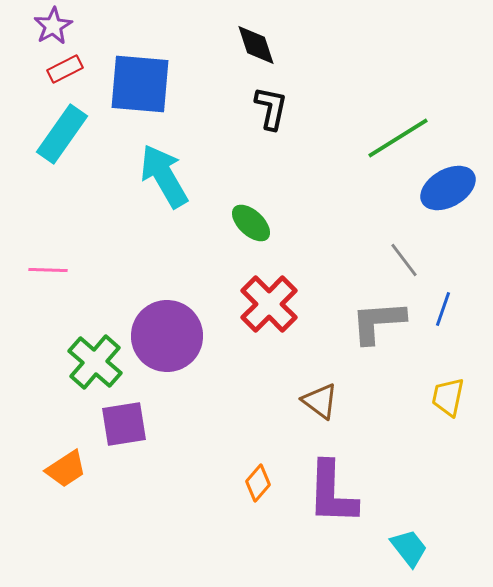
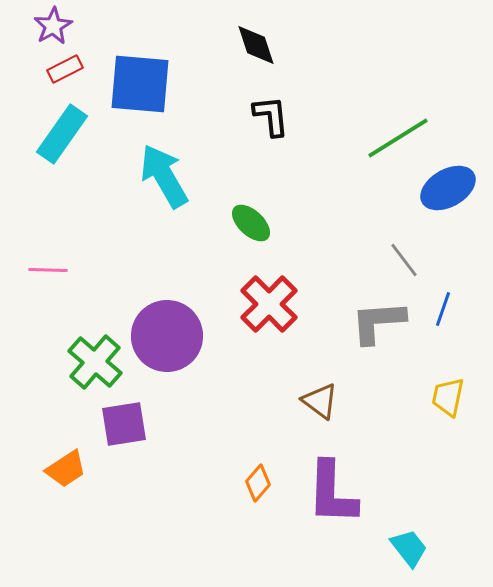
black L-shape: moved 8 px down; rotated 18 degrees counterclockwise
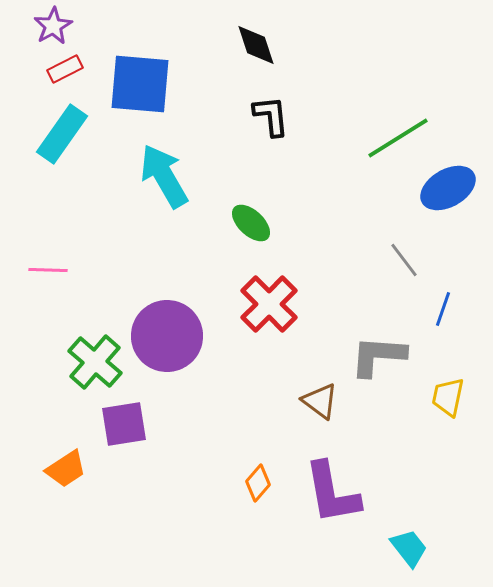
gray L-shape: moved 34 px down; rotated 8 degrees clockwise
purple L-shape: rotated 12 degrees counterclockwise
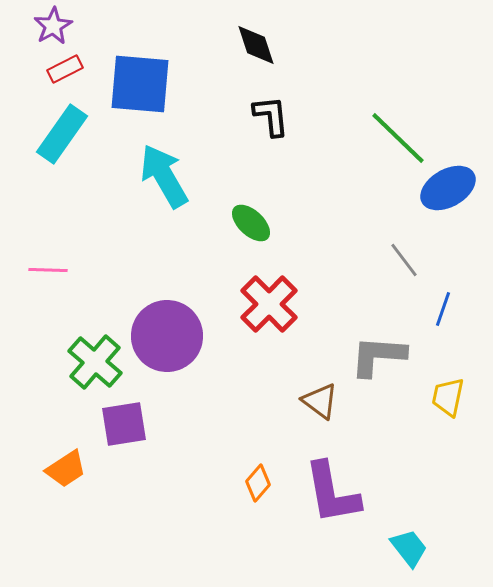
green line: rotated 76 degrees clockwise
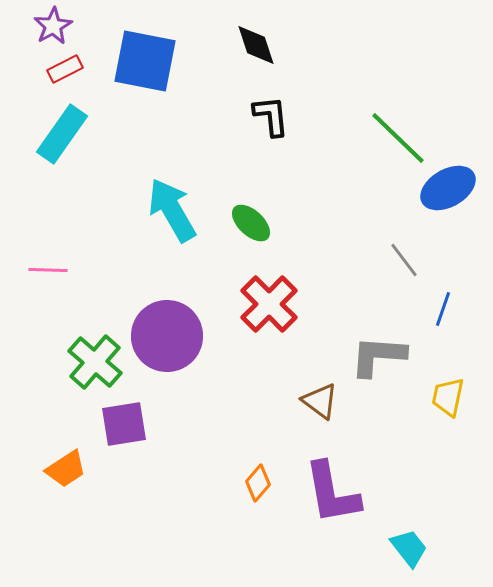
blue square: moved 5 px right, 23 px up; rotated 6 degrees clockwise
cyan arrow: moved 8 px right, 34 px down
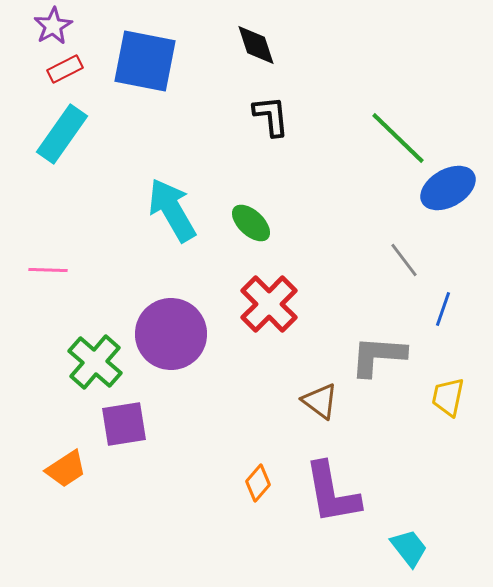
purple circle: moved 4 px right, 2 px up
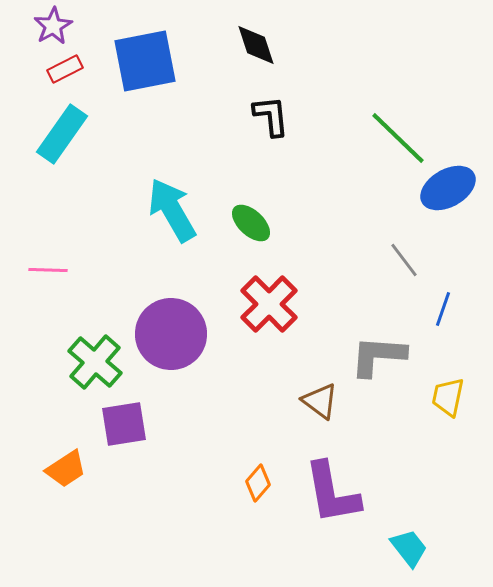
blue square: rotated 22 degrees counterclockwise
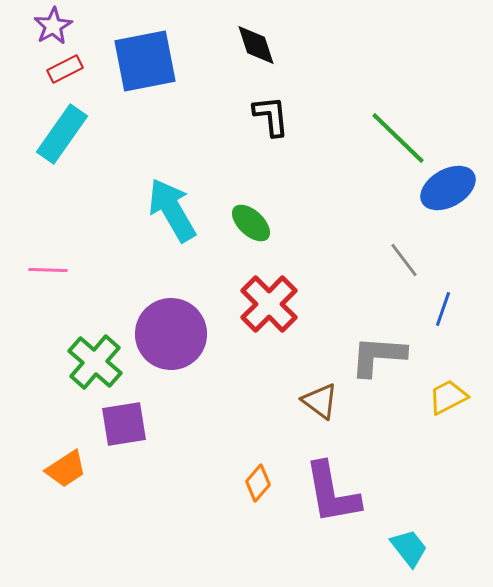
yellow trapezoid: rotated 51 degrees clockwise
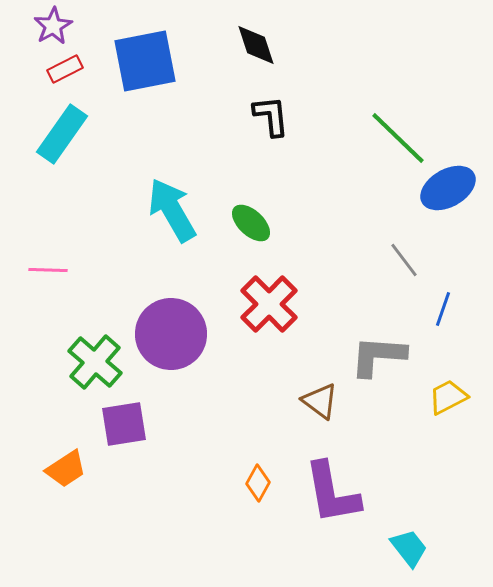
orange diamond: rotated 12 degrees counterclockwise
